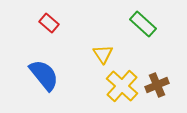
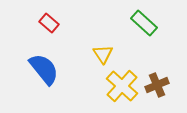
green rectangle: moved 1 px right, 1 px up
blue semicircle: moved 6 px up
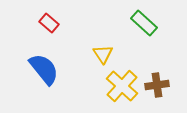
brown cross: rotated 15 degrees clockwise
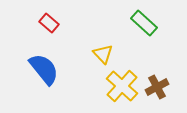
yellow triangle: rotated 10 degrees counterclockwise
brown cross: moved 2 px down; rotated 20 degrees counterclockwise
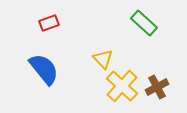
red rectangle: rotated 60 degrees counterclockwise
yellow triangle: moved 5 px down
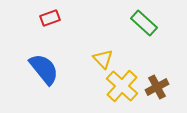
red rectangle: moved 1 px right, 5 px up
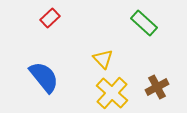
red rectangle: rotated 24 degrees counterclockwise
blue semicircle: moved 8 px down
yellow cross: moved 10 px left, 7 px down
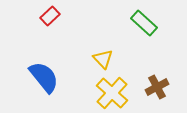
red rectangle: moved 2 px up
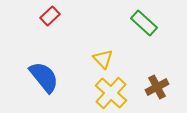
yellow cross: moved 1 px left
